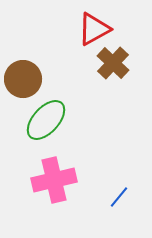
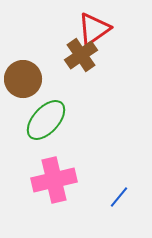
red triangle: rotated 6 degrees counterclockwise
brown cross: moved 32 px left, 8 px up; rotated 12 degrees clockwise
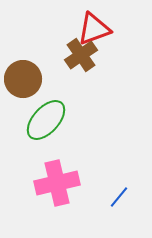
red triangle: rotated 15 degrees clockwise
pink cross: moved 3 px right, 3 px down
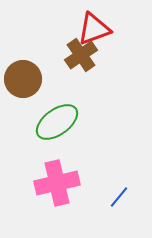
green ellipse: moved 11 px right, 2 px down; rotated 12 degrees clockwise
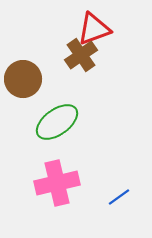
blue line: rotated 15 degrees clockwise
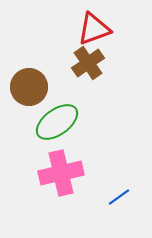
brown cross: moved 7 px right, 8 px down
brown circle: moved 6 px right, 8 px down
pink cross: moved 4 px right, 10 px up
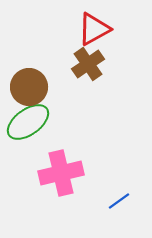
red triangle: rotated 9 degrees counterclockwise
brown cross: moved 1 px down
green ellipse: moved 29 px left
blue line: moved 4 px down
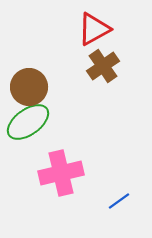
brown cross: moved 15 px right, 2 px down
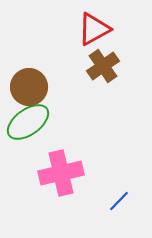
blue line: rotated 10 degrees counterclockwise
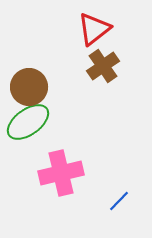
red triangle: rotated 9 degrees counterclockwise
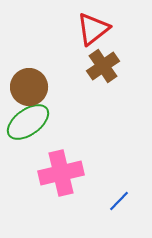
red triangle: moved 1 px left
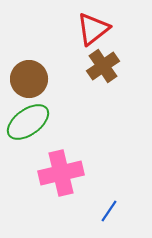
brown circle: moved 8 px up
blue line: moved 10 px left, 10 px down; rotated 10 degrees counterclockwise
